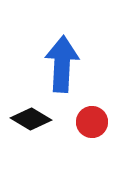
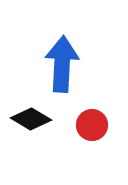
red circle: moved 3 px down
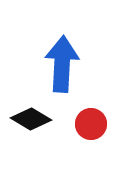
red circle: moved 1 px left, 1 px up
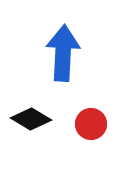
blue arrow: moved 1 px right, 11 px up
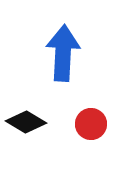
black diamond: moved 5 px left, 3 px down
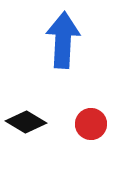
blue arrow: moved 13 px up
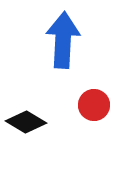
red circle: moved 3 px right, 19 px up
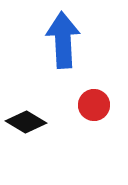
blue arrow: rotated 6 degrees counterclockwise
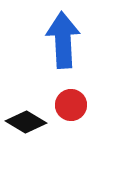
red circle: moved 23 px left
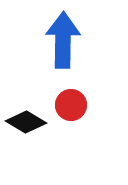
blue arrow: rotated 4 degrees clockwise
